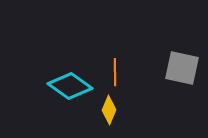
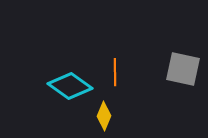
gray square: moved 1 px right, 1 px down
yellow diamond: moved 5 px left, 6 px down
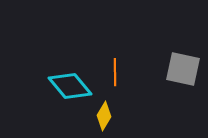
cyan diamond: rotated 15 degrees clockwise
yellow diamond: rotated 8 degrees clockwise
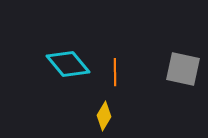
cyan diamond: moved 2 px left, 22 px up
